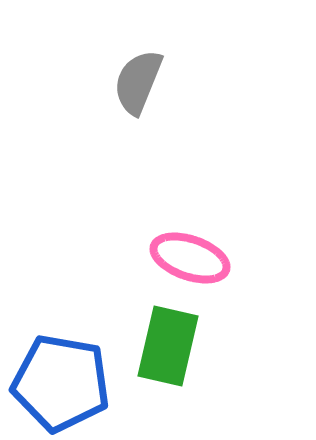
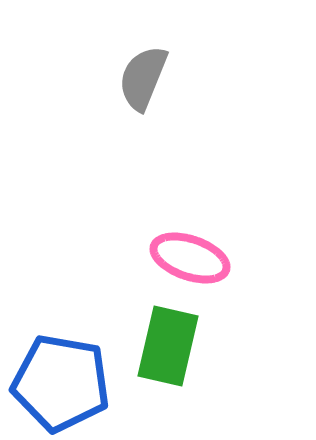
gray semicircle: moved 5 px right, 4 px up
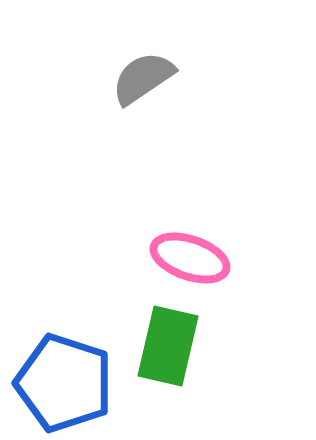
gray semicircle: rotated 34 degrees clockwise
blue pentagon: moved 3 px right; rotated 8 degrees clockwise
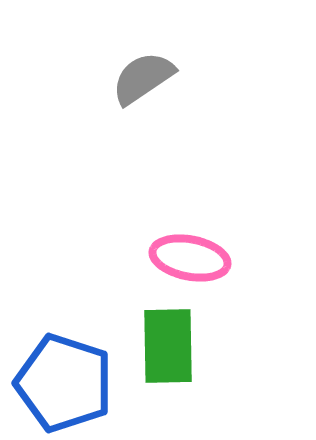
pink ellipse: rotated 8 degrees counterclockwise
green rectangle: rotated 14 degrees counterclockwise
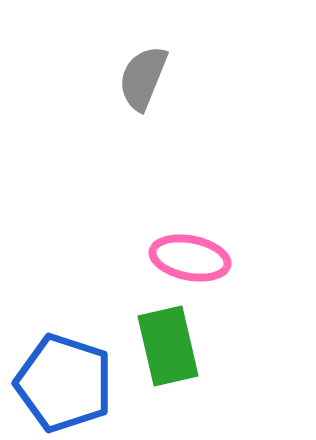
gray semicircle: rotated 34 degrees counterclockwise
green rectangle: rotated 12 degrees counterclockwise
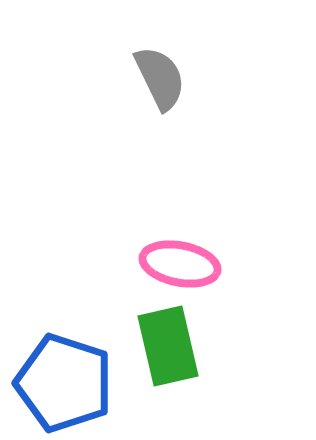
gray semicircle: moved 17 px right; rotated 132 degrees clockwise
pink ellipse: moved 10 px left, 6 px down
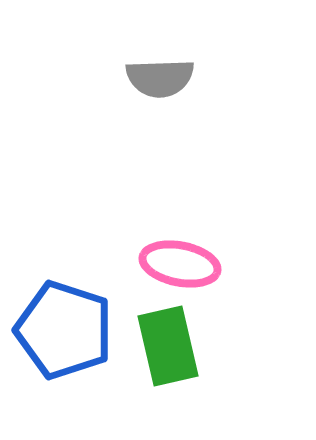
gray semicircle: rotated 114 degrees clockwise
blue pentagon: moved 53 px up
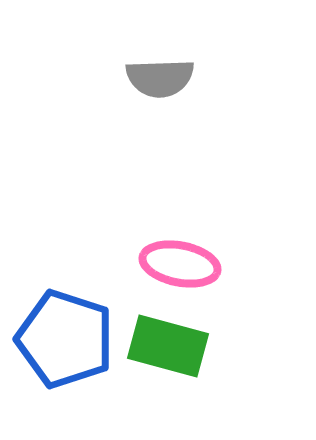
blue pentagon: moved 1 px right, 9 px down
green rectangle: rotated 62 degrees counterclockwise
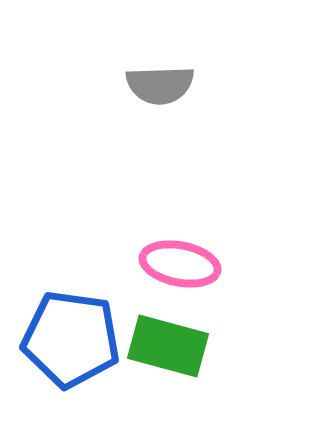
gray semicircle: moved 7 px down
blue pentagon: moved 6 px right; rotated 10 degrees counterclockwise
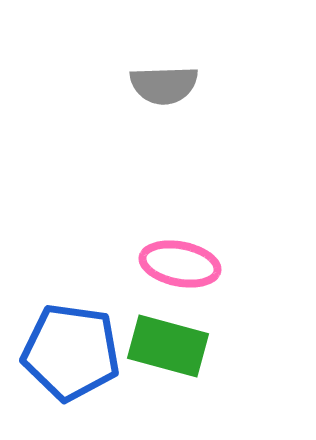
gray semicircle: moved 4 px right
blue pentagon: moved 13 px down
